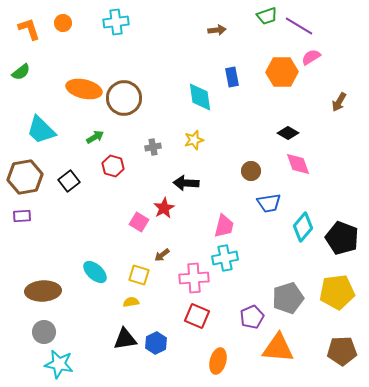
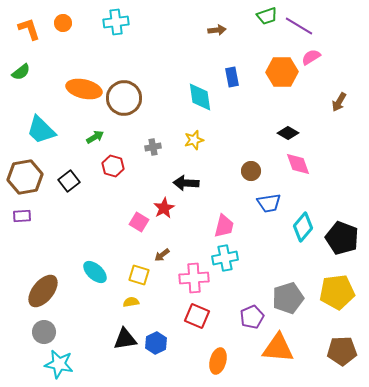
brown ellipse at (43, 291): rotated 48 degrees counterclockwise
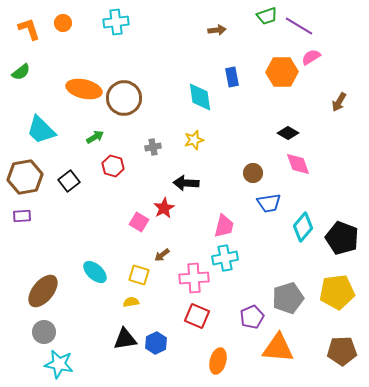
brown circle at (251, 171): moved 2 px right, 2 px down
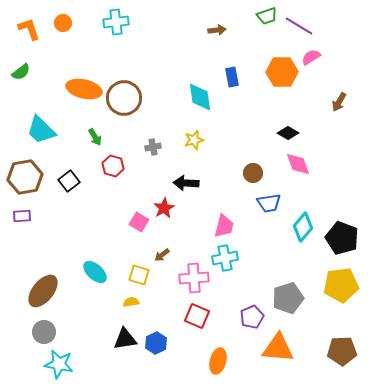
green arrow at (95, 137): rotated 90 degrees clockwise
yellow pentagon at (337, 292): moved 4 px right, 7 px up
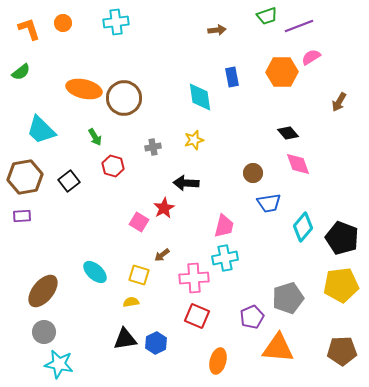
purple line at (299, 26): rotated 52 degrees counterclockwise
black diamond at (288, 133): rotated 20 degrees clockwise
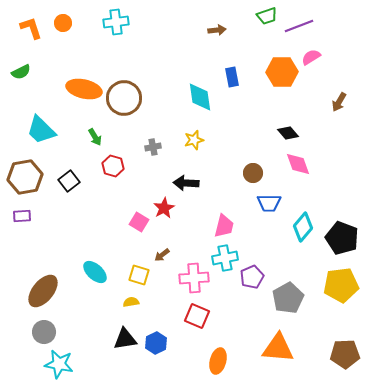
orange L-shape at (29, 29): moved 2 px right, 1 px up
green semicircle at (21, 72): rotated 12 degrees clockwise
blue trapezoid at (269, 203): rotated 10 degrees clockwise
gray pentagon at (288, 298): rotated 12 degrees counterclockwise
purple pentagon at (252, 317): moved 40 px up
brown pentagon at (342, 351): moved 3 px right, 3 px down
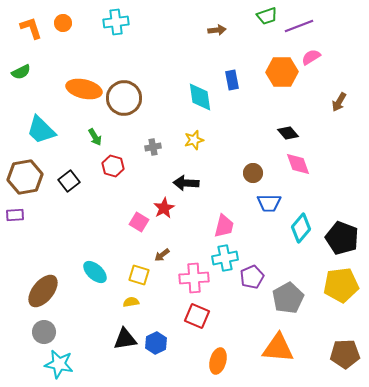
blue rectangle at (232, 77): moved 3 px down
purple rectangle at (22, 216): moved 7 px left, 1 px up
cyan diamond at (303, 227): moved 2 px left, 1 px down
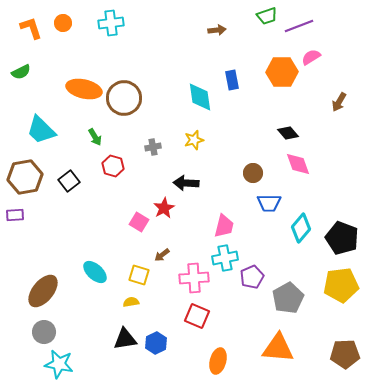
cyan cross at (116, 22): moved 5 px left, 1 px down
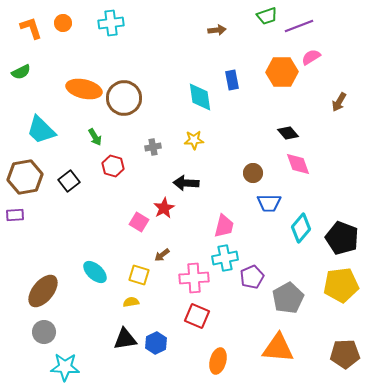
yellow star at (194, 140): rotated 12 degrees clockwise
cyan star at (59, 364): moved 6 px right, 3 px down; rotated 8 degrees counterclockwise
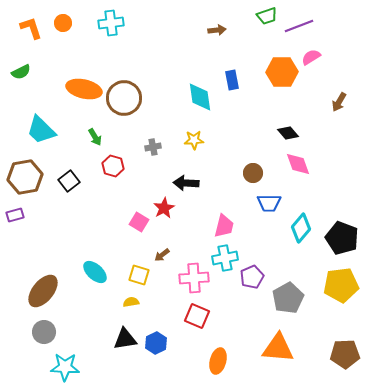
purple rectangle at (15, 215): rotated 12 degrees counterclockwise
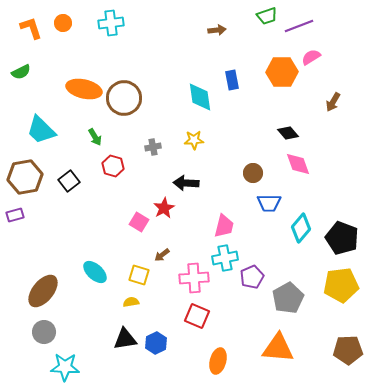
brown arrow at (339, 102): moved 6 px left
brown pentagon at (345, 354): moved 3 px right, 4 px up
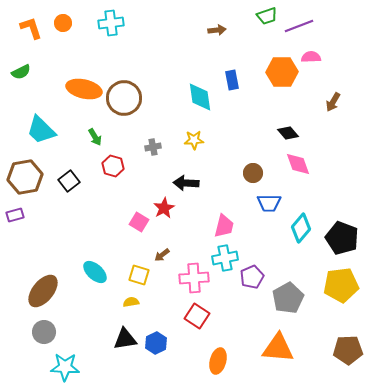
pink semicircle at (311, 57): rotated 30 degrees clockwise
red square at (197, 316): rotated 10 degrees clockwise
